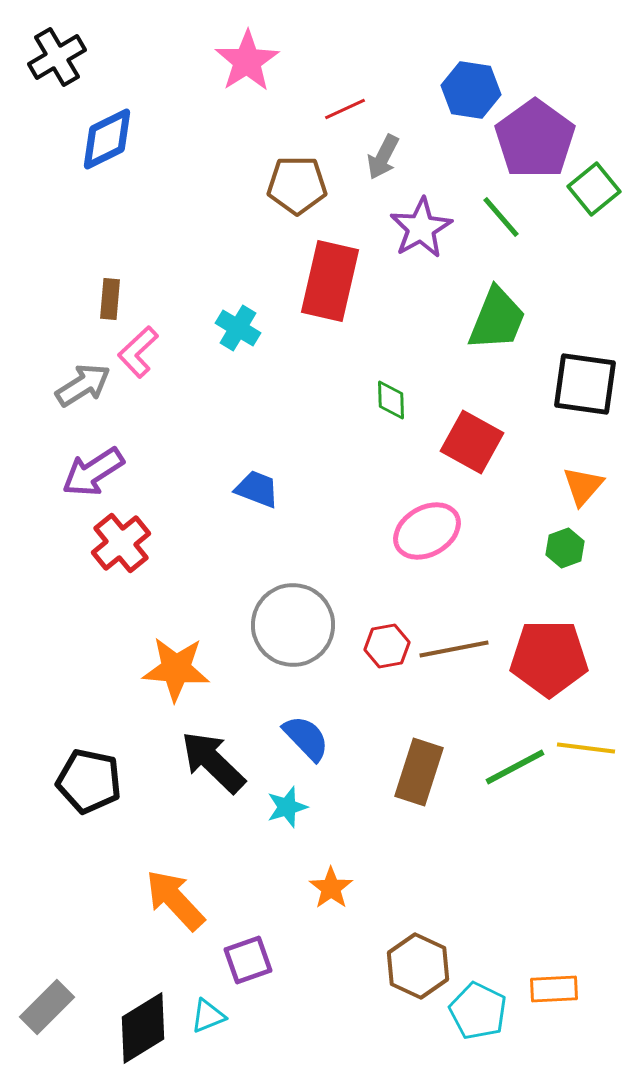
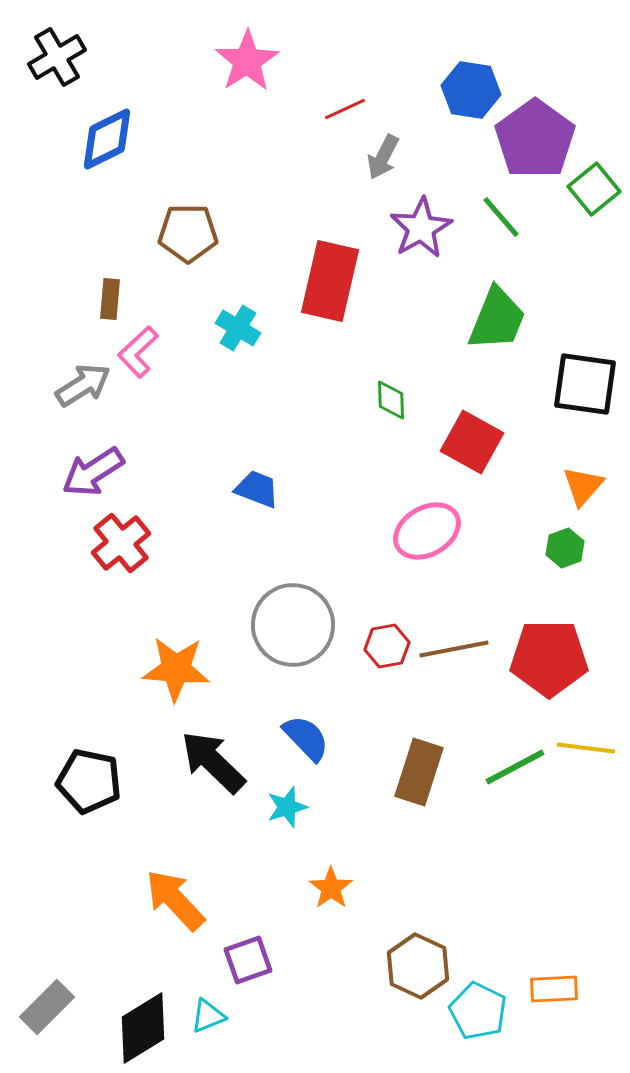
brown pentagon at (297, 185): moved 109 px left, 48 px down
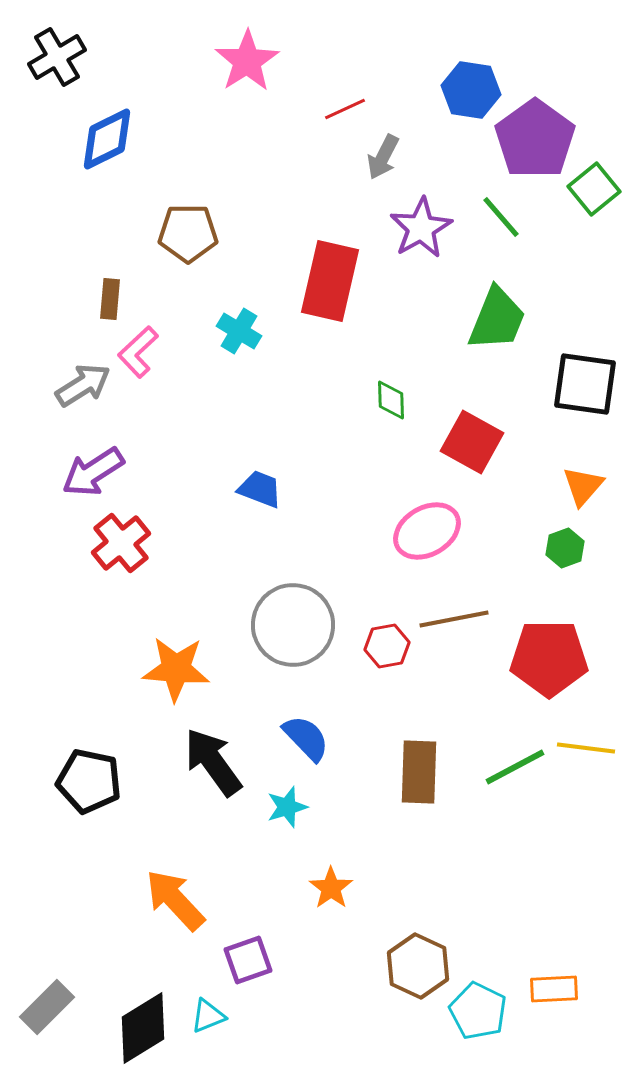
cyan cross at (238, 328): moved 1 px right, 3 px down
blue trapezoid at (257, 489): moved 3 px right
brown line at (454, 649): moved 30 px up
black arrow at (213, 762): rotated 10 degrees clockwise
brown rectangle at (419, 772): rotated 16 degrees counterclockwise
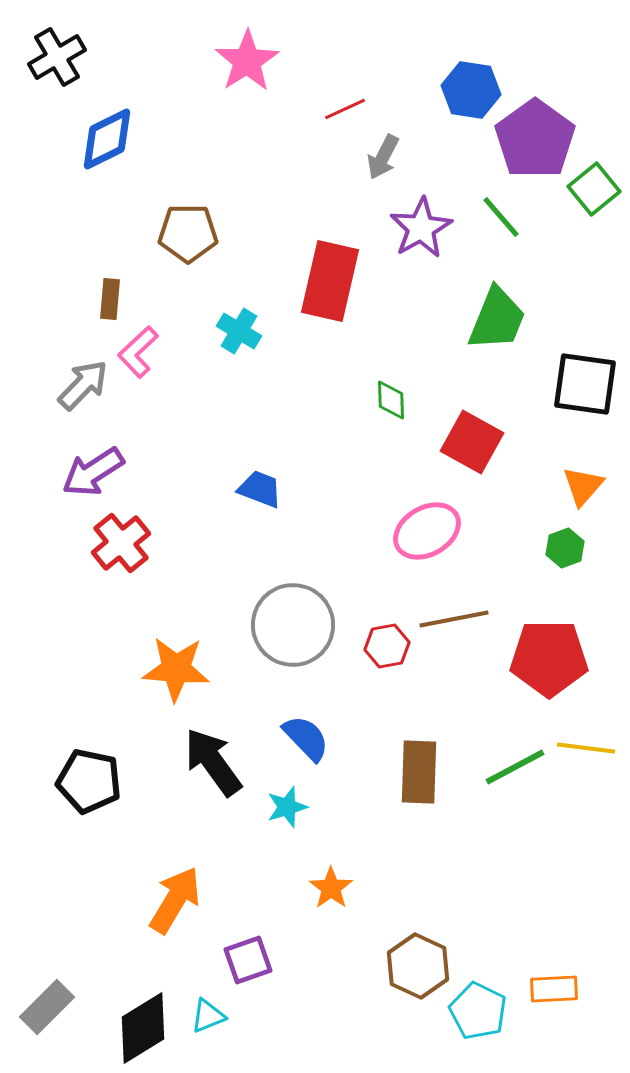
gray arrow at (83, 385): rotated 14 degrees counterclockwise
orange arrow at (175, 900): rotated 74 degrees clockwise
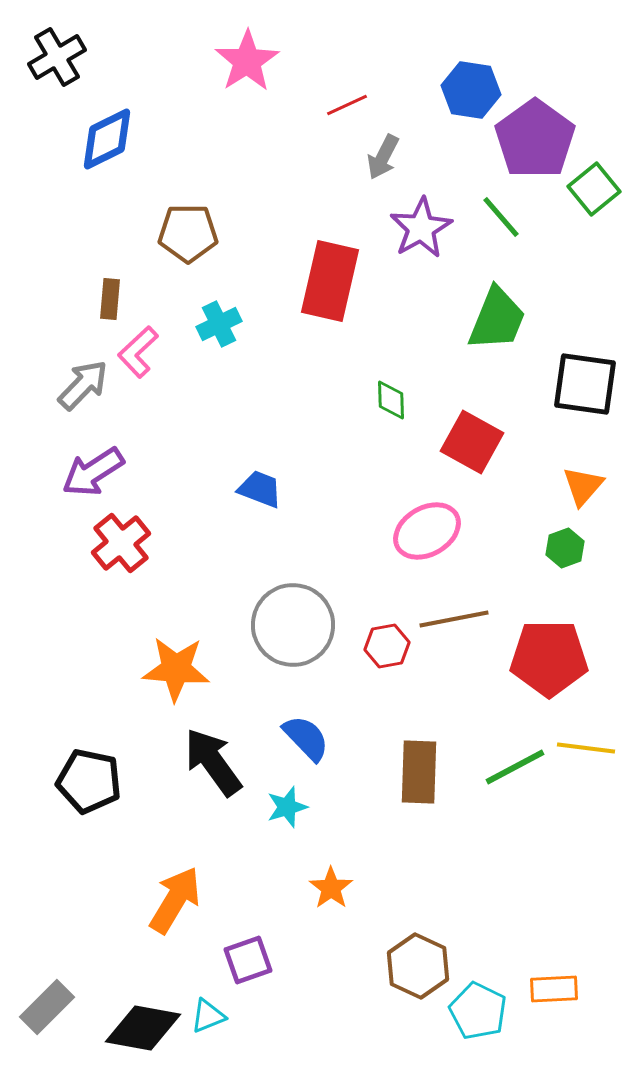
red line at (345, 109): moved 2 px right, 4 px up
cyan cross at (239, 331): moved 20 px left, 7 px up; rotated 33 degrees clockwise
black diamond at (143, 1028): rotated 42 degrees clockwise
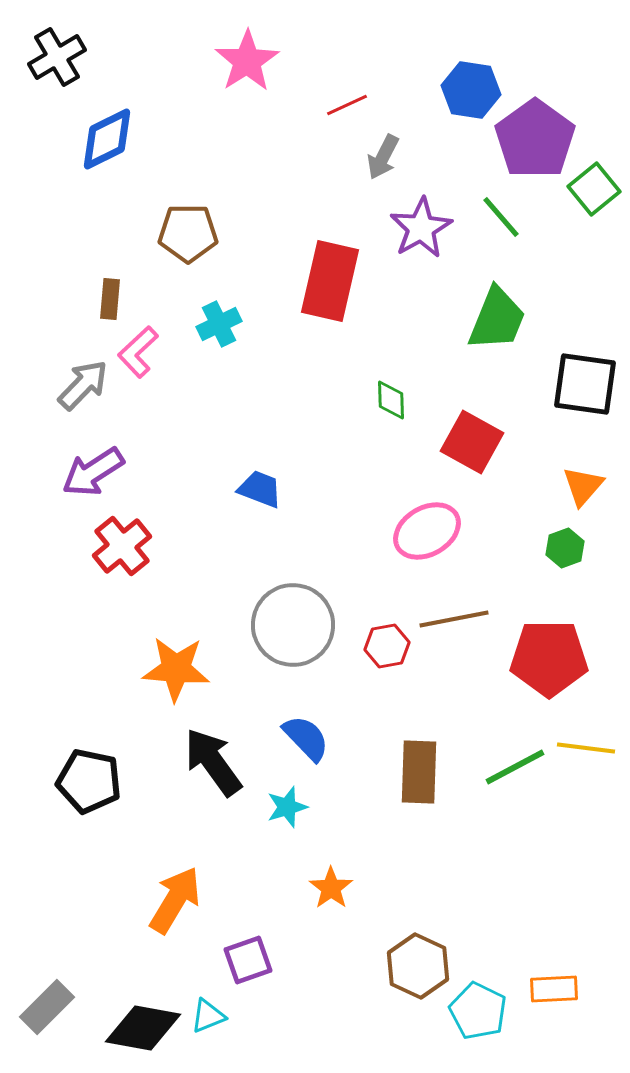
red cross at (121, 543): moved 1 px right, 3 px down
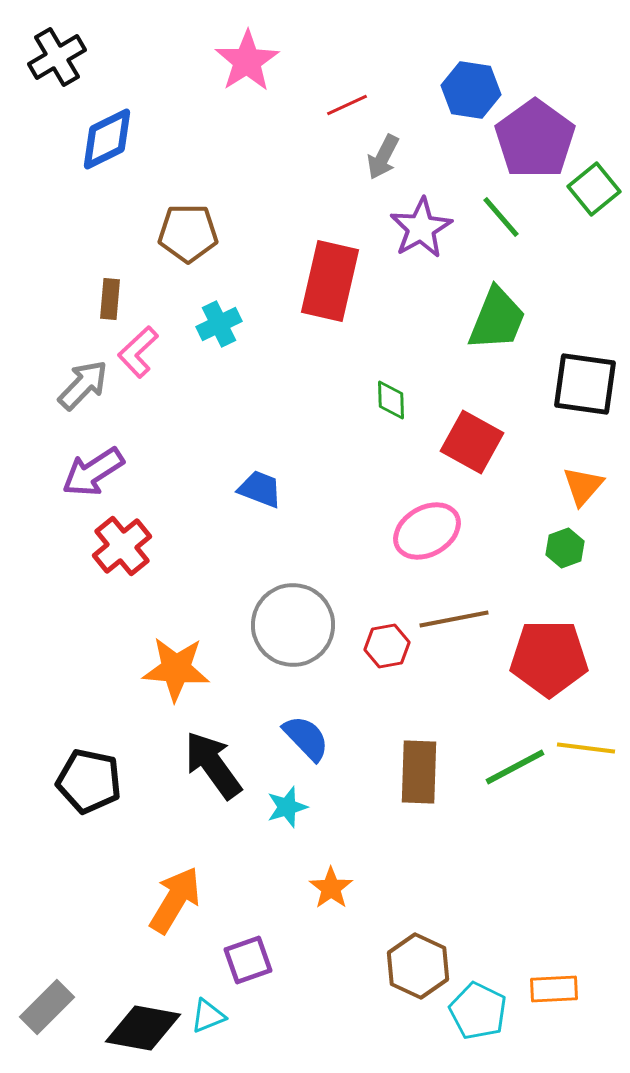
black arrow at (213, 762): moved 3 px down
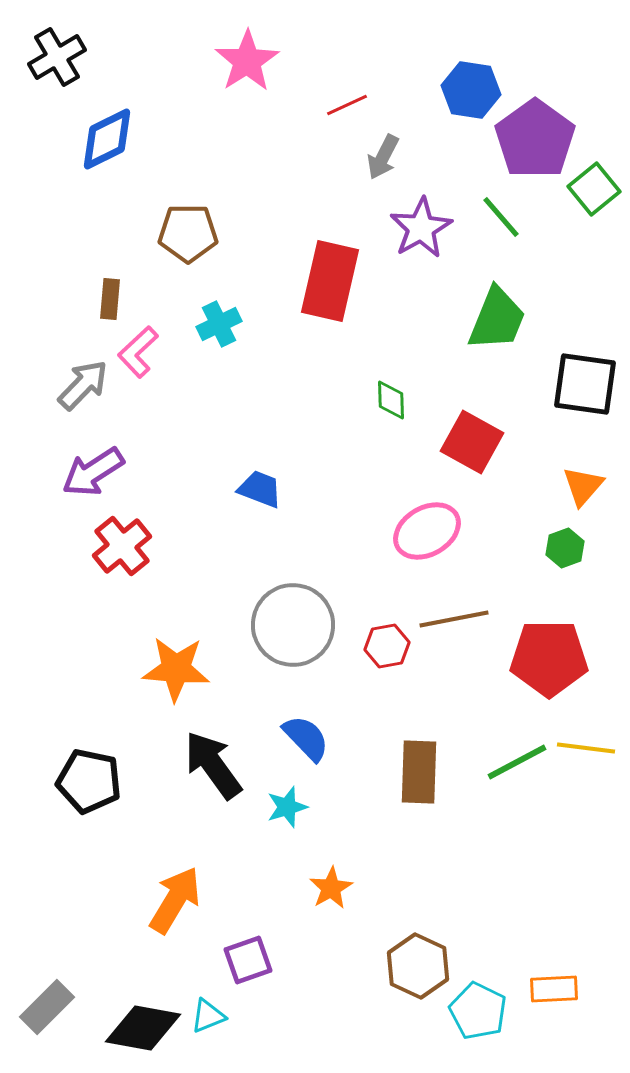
green line at (515, 767): moved 2 px right, 5 px up
orange star at (331, 888): rotated 6 degrees clockwise
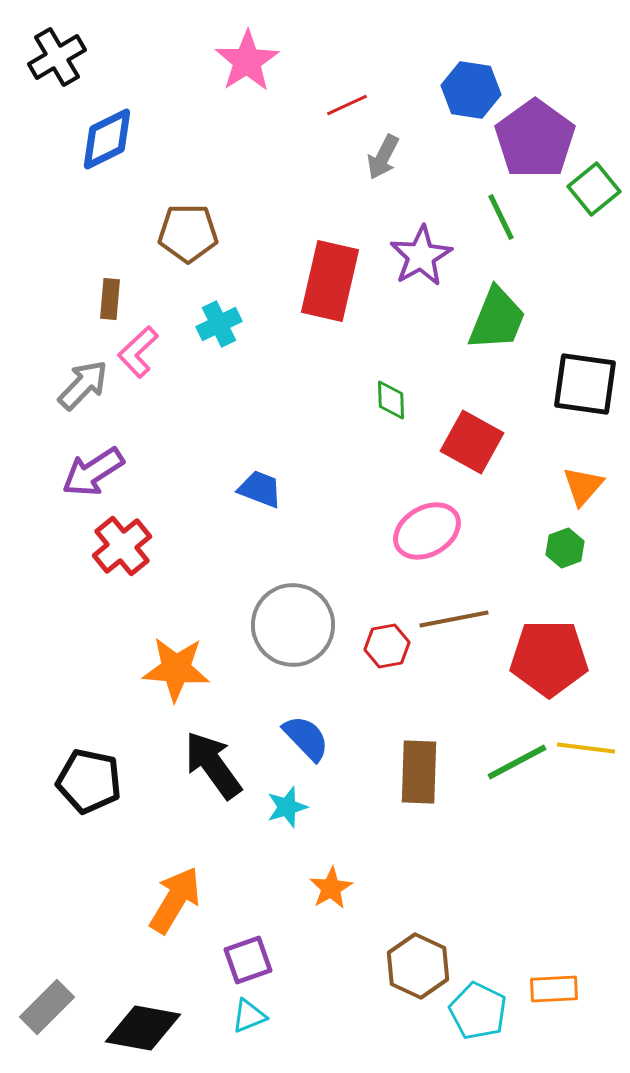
green line at (501, 217): rotated 15 degrees clockwise
purple star at (421, 228): moved 28 px down
cyan triangle at (208, 1016): moved 41 px right
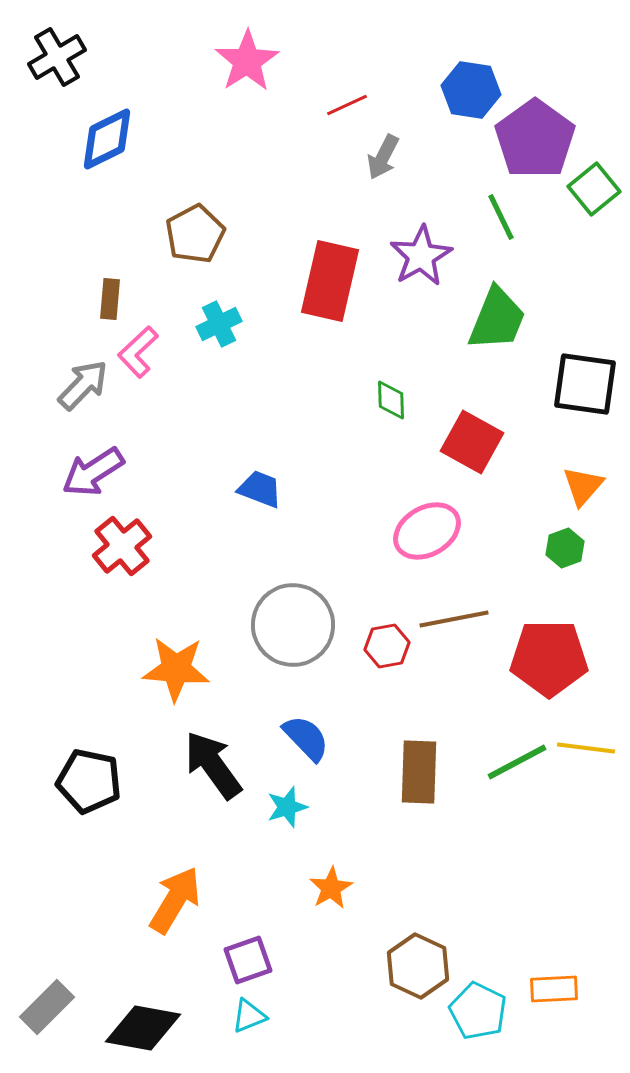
brown pentagon at (188, 233): moved 7 px right, 1 px down; rotated 28 degrees counterclockwise
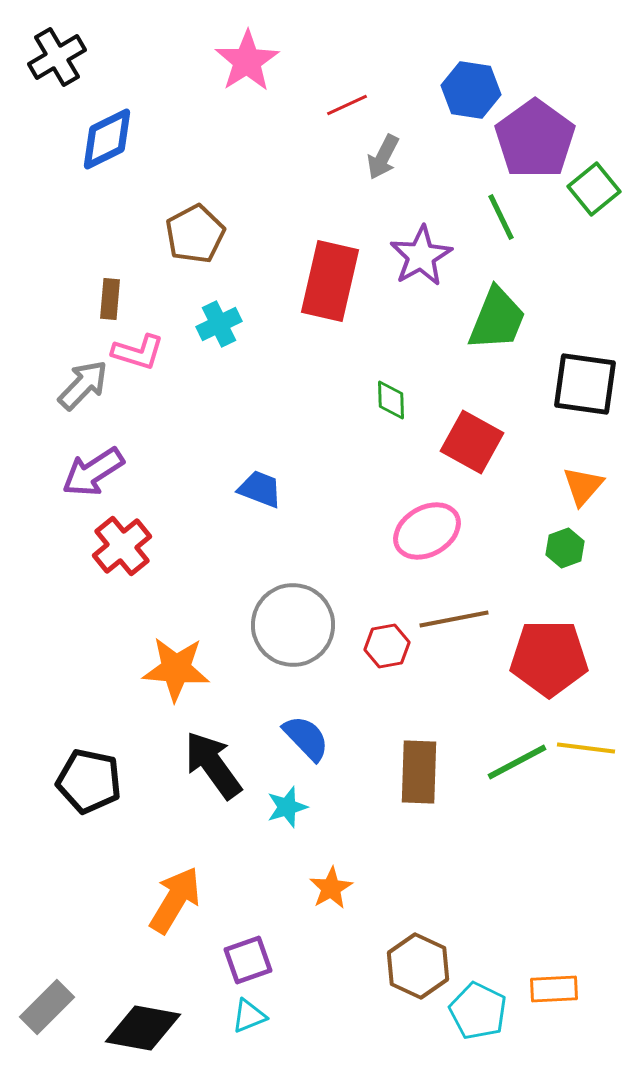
pink L-shape at (138, 352): rotated 120 degrees counterclockwise
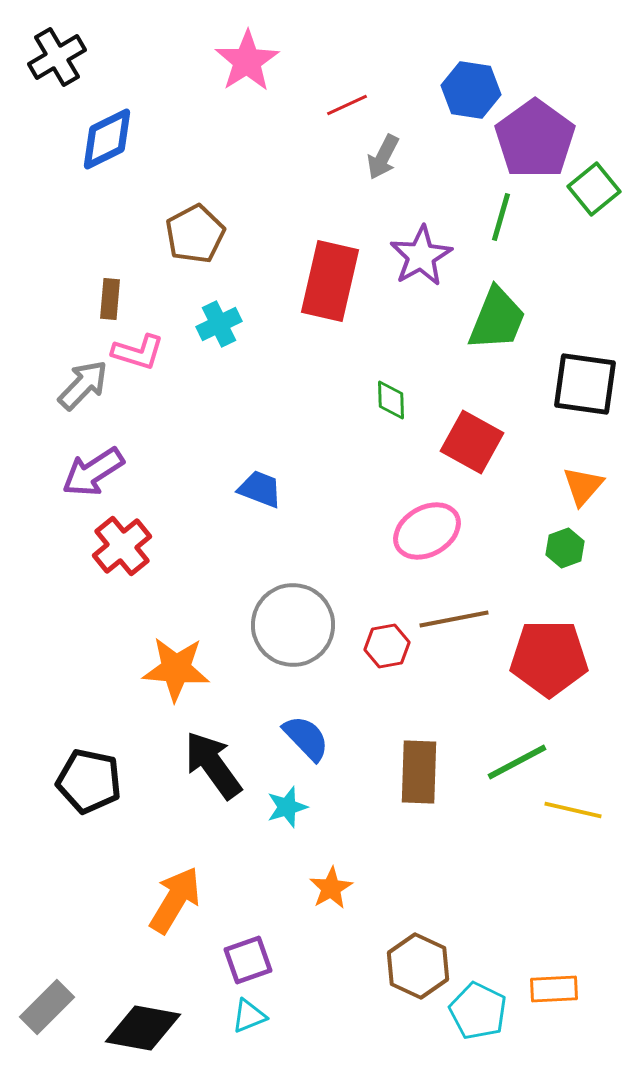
green line at (501, 217): rotated 42 degrees clockwise
yellow line at (586, 748): moved 13 px left, 62 px down; rotated 6 degrees clockwise
